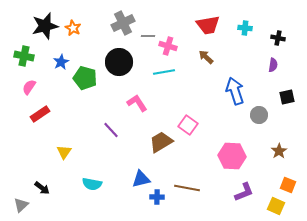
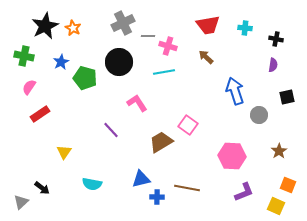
black star: rotated 12 degrees counterclockwise
black cross: moved 2 px left, 1 px down
gray triangle: moved 3 px up
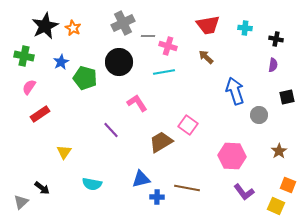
purple L-shape: rotated 75 degrees clockwise
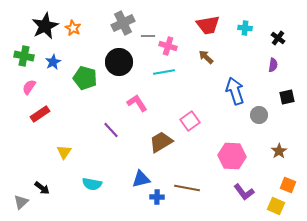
black cross: moved 2 px right, 1 px up; rotated 24 degrees clockwise
blue star: moved 8 px left
pink square: moved 2 px right, 4 px up; rotated 18 degrees clockwise
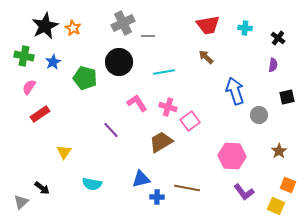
pink cross: moved 61 px down
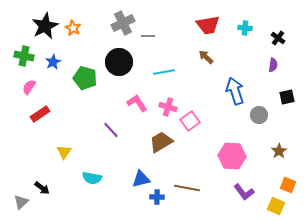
cyan semicircle: moved 6 px up
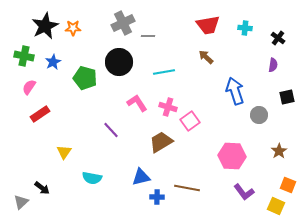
orange star: rotated 28 degrees counterclockwise
blue triangle: moved 2 px up
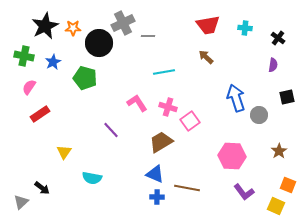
black circle: moved 20 px left, 19 px up
blue arrow: moved 1 px right, 7 px down
blue triangle: moved 14 px right, 3 px up; rotated 36 degrees clockwise
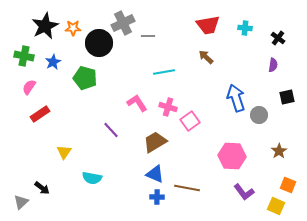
brown trapezoid: moved 6 px left
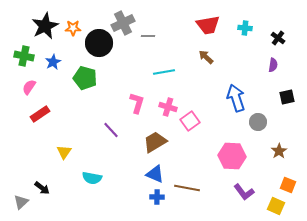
pink L-shape: rotated 50 degrees clockwise
gray circle: moved 1 px left, 7 px down
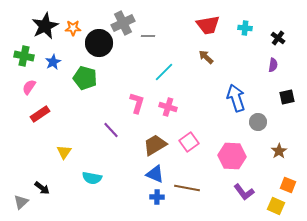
cyan line: rotated 35 degrees counterclockwise
pink square: moved 1 px left, 21 px down
brown trapezoid: moved 3 px down
